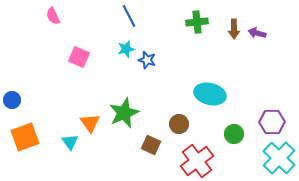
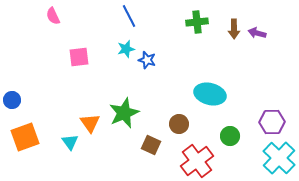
pink square: rotated 30 degrees counterclockwise
green circle: moved 4 px left, 2 px down
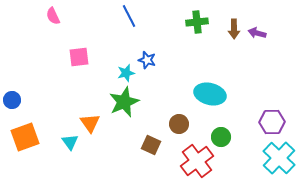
cyan star: moved 24 px down
green star: moved 11 px up
green circle: moved 9 px left, 1 px down
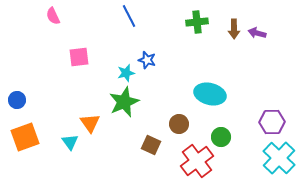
blue circle: moved 5 px right
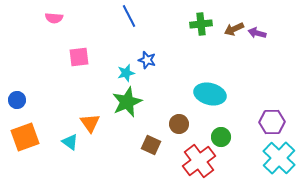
pink semicircle: moved 1 px right, 2 px down; rotated 60 degrees counterclockwise
green cross: moved 4 px right, 2 px down
brown arrow: rotated 66 degrees clockwise
green star: moved 3 px right
cyan triangle: rotated 18 degrees counterclockwise
red cross: moved 2 px right
